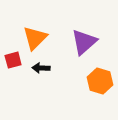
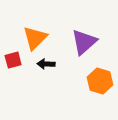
black arrow: moved 5 px right, 4 px up
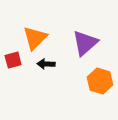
purple triangle: moved 1 px right, 1 px down
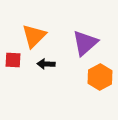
orange triangle: moved 1 px left, 2 px up
red square: rotated 18 degrees clockwise
orange hexagon: moved 4 px up; rotated 15 degrees clockwise
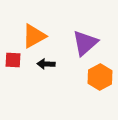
orange triangle: rotated 16 degrees clockwise
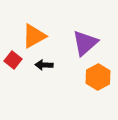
red square: rotated 36 degrees clockwise
black arrow: moved 2 px left, 1 px down
orange hexagon: moved 2 px left
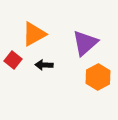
orange triangle: moved 2 px up
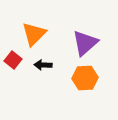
orange triangle: rotated 16 degrees counterclockwise
black arrow: moved 1 px left
orange hexagon: moved 13 px left, 1 px down; rotated 25 degrees clockwise
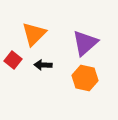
orange hexagon: rotated 15 degrees clockwise
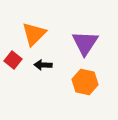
purple triangle: rotated 16 degrees counterclockwise
orange hexagon: moved 4 px down
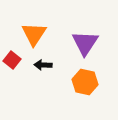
orange triangle: rotated 12 degrees counterclockwise
red square: moved 1 px left
